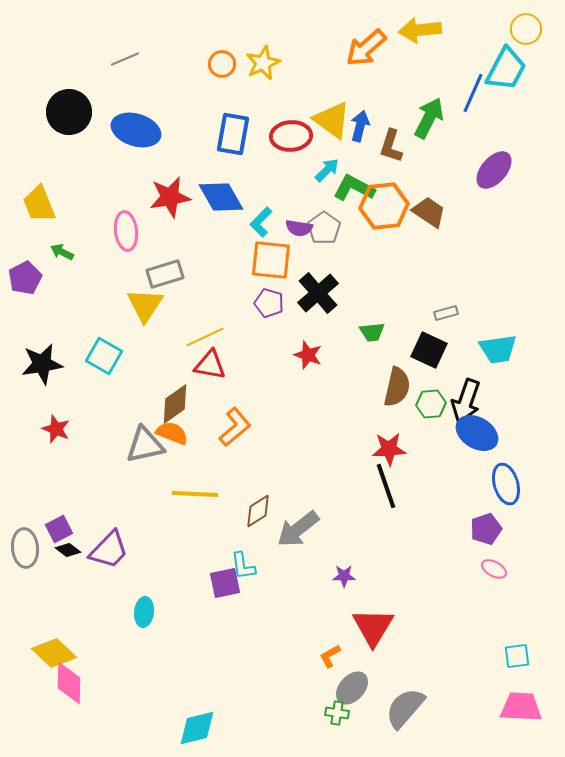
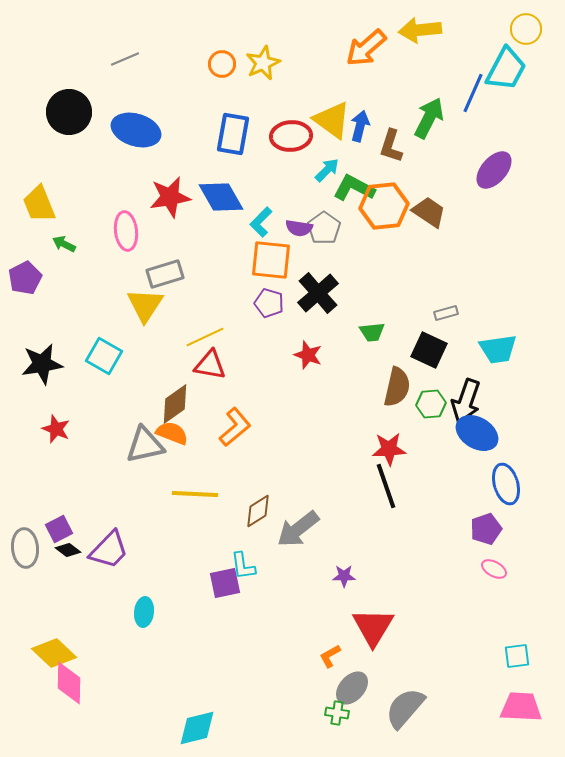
green arrow at (62, 252): moved 2 px right, 8 px up
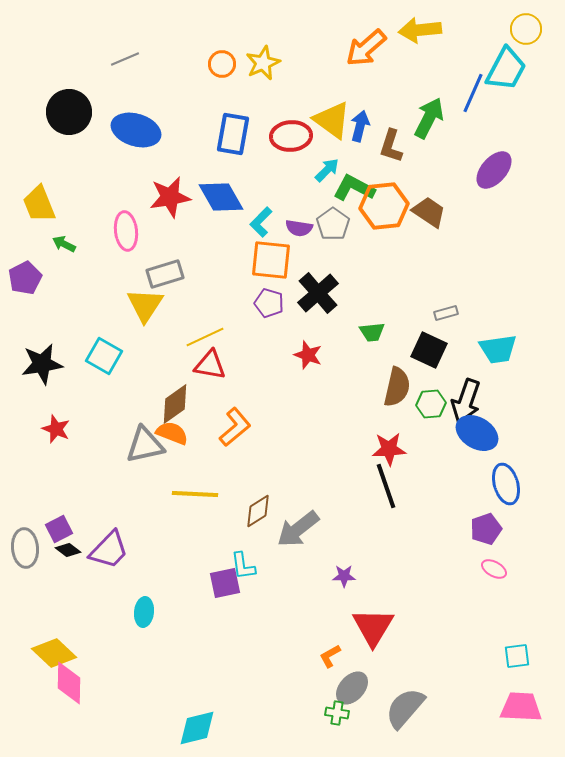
gray pentagon at (324, 228): moved 9 px right, 4 px up
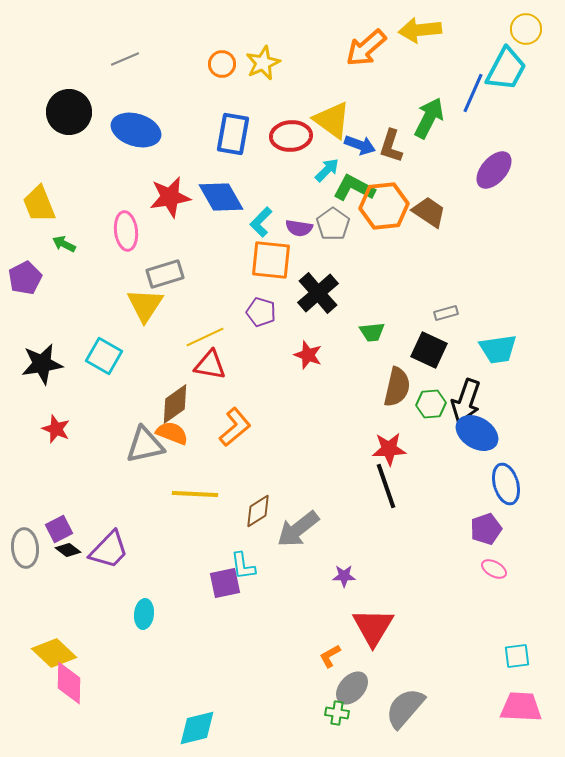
blue arrow at (360, 126): moved 19 px down; rotated 96 degrees clockwise
purple pentagon at (269, 303): moved 8 px left, 9 px down
cyan ellipse at (144, 612): moved 2 px down
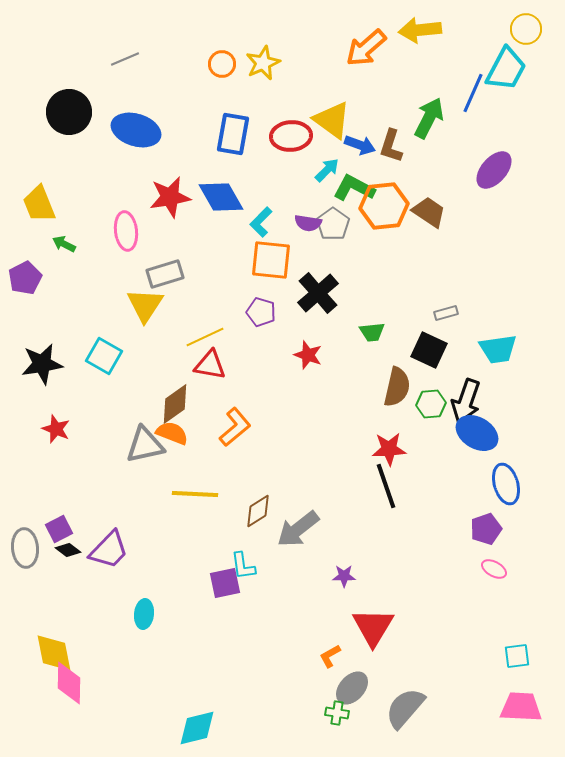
purple semicircle at (299, 228): moved 9 px right, 5 px up
yellow diamond at (54, 653): rotated 36 degrees clockwise
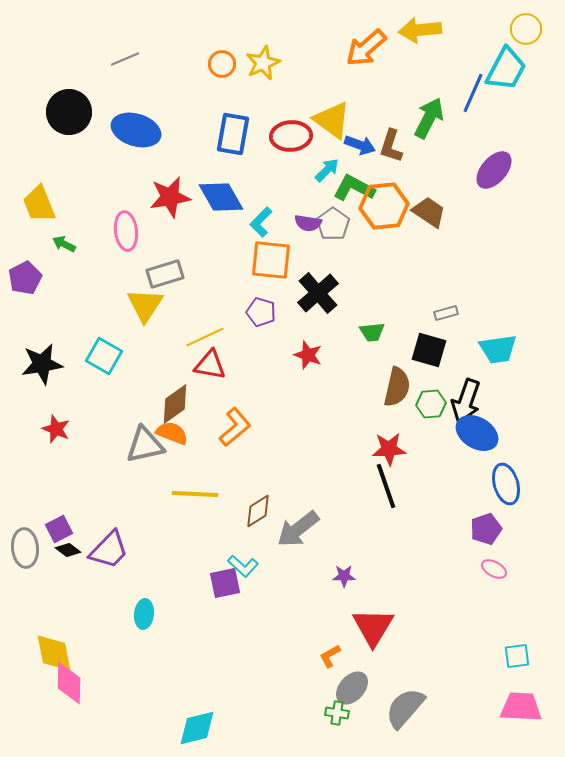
black square at (429, 350): rotated 9 degrees counterclockwise
cyan L-shape at (243, 566): rotated 40 degrees counterclockwise
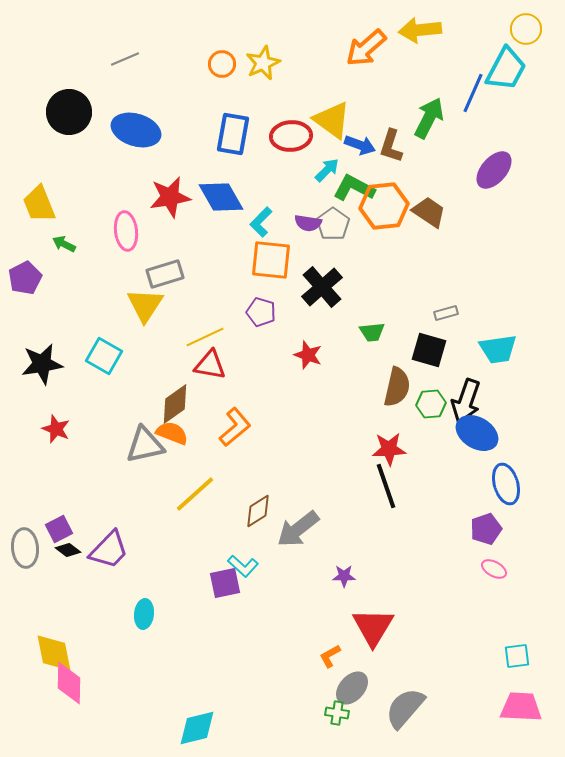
black cross at (318, 293): moved 4 px right, 6 px up
yellow line at (195, 494): rotated 45 degrees counterclockwise
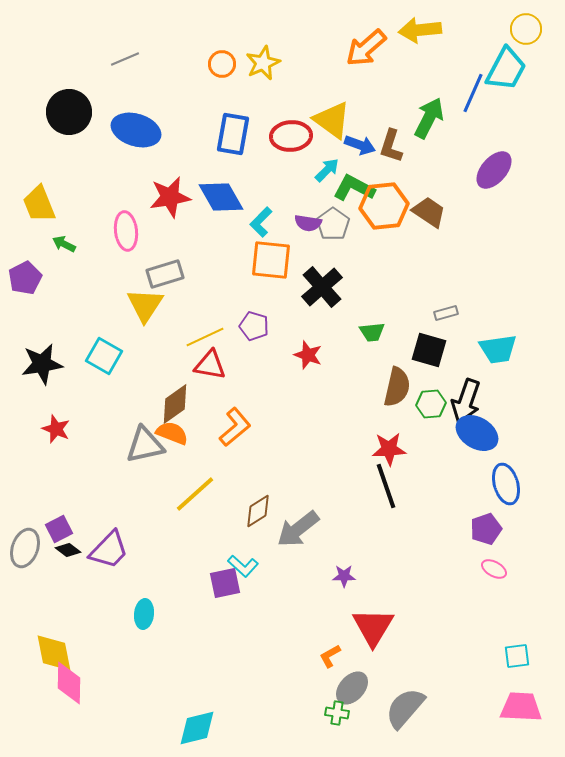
purple pentagon at (261, 312): moved 7 px left, 14 px down
gray ellipse at (25, 548): rotated 24 degrees clockwise
